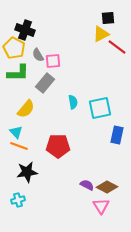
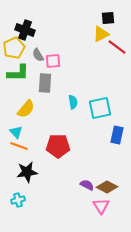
yellow pentagon: rotated 20 degrees clockwise
gray rectangle: rotated 36 degrees counterclockwise
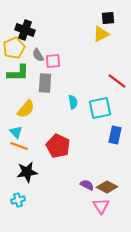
red line: moved 34 px down
blue rectangle: moved 2 px left
red pentagon: rotated 25 degrees clockwise
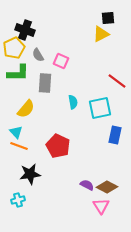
pink square: moved 8 px right; rotated 28 degrees clockwise
black star: moved 3 px right, 2 px down
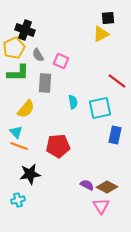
red pentagon: rotated 30 degrees counterclockwise
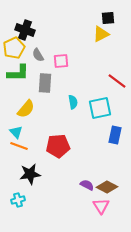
pink square: rotated 28 degrees counterclockwise
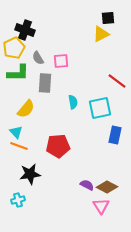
gray semicircle: moved 3 px down
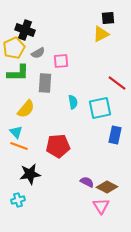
gray semicircle: moved 5 px up; rotated 88 degrees counterclockwise
red line: moved 2 px down
purple semicircle: moved 3 px up
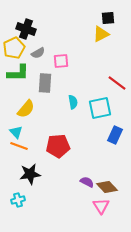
black cross: moved 1 px right, 1 px up
blue rectangle: rotated 12 degrees clockwise
brown diamond: rotated 20 degrees clockwise
